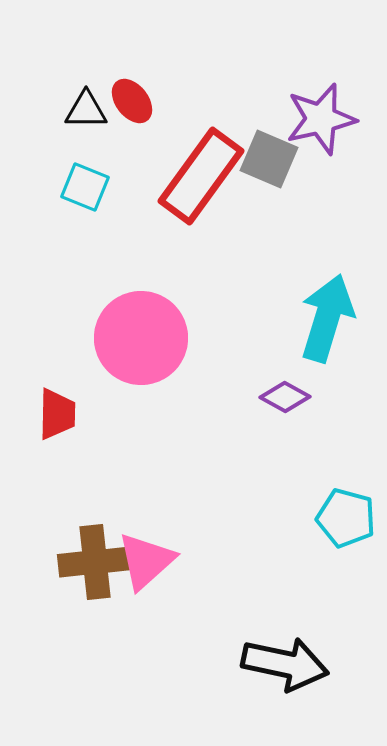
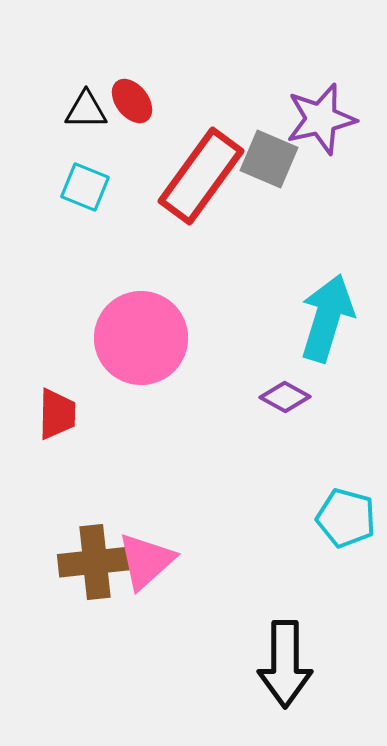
black arrow: rotated 78 degrees clockwise
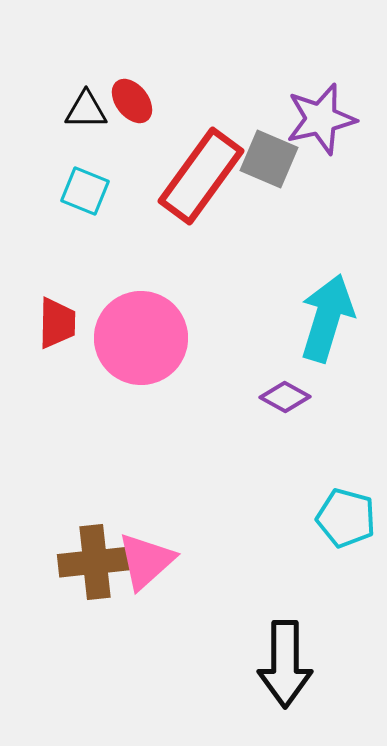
cyan square: moved 4 px down
red trapezoid: moved 91 px up
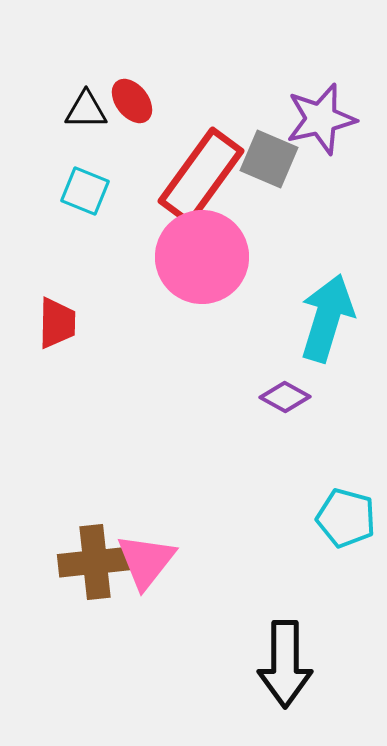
pink circle: moved 61 px right, 81 px up
pink triangle: rotated 10 degrees counterclockwise
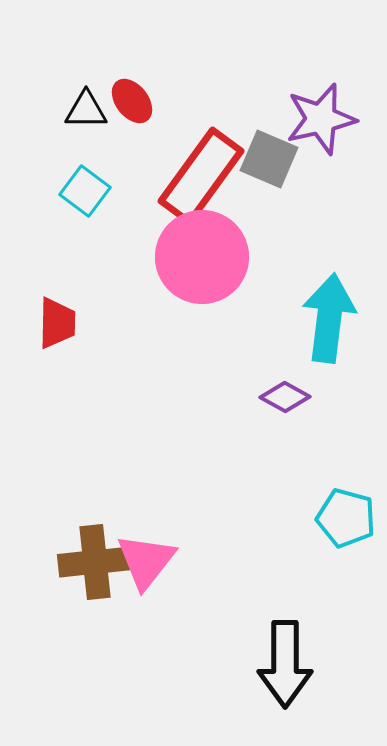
cyan square: rotated 15 degrees clockwise
cyan arrow: moved 2 px right; rotated 10 degrees counterclockwise
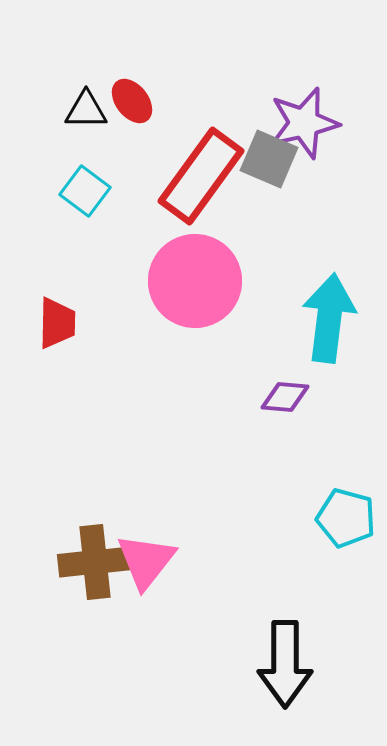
purple star: moved 17 px left, 4 px down
pink circle: moved 7 px left, 24 px down
purple diamond: rotated 24 degrees counterclockwise
